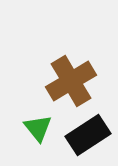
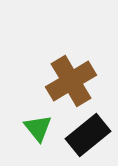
black rectangle: rotated 6 degrees counterclockwise
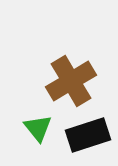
black rectangle: rotated 21 degrees clockwise
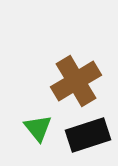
brown cross: moved 5 px right
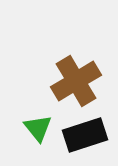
black rectangle: moved 3 px left
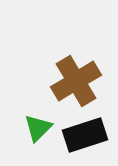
green triangle: rotated 24 degrees clockwise
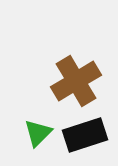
green triangle: moved 5 px down
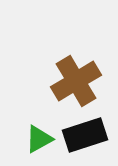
green triangle: moved 1 px right, 6 px down; rotated 16 degrees clockwise
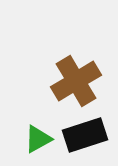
green triangle: moved 1 px left
